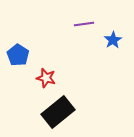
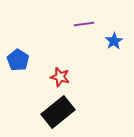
blue star: moved 1 px right, 1 px down
blue pentagon: moved 5 px down
red star: moved 14 px right, 1 px up
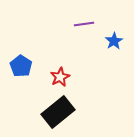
blue pentagon: moved 3 px right, 6 px down
red star: rotated 30 degrees clockwise
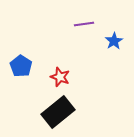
red star: rotated 24 degrees counterclockwise
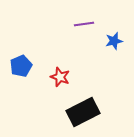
blue star: rotated 18 degrees clockwise
blue pentagon: rotated 15 degrees clockwise
black rectangle: moved 25 px right; rotated 12 degrees clockwise
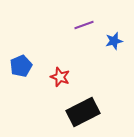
purple line: moved 1 px down; rotated 12 degrees counterclockwise
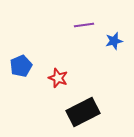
purple line: rotated 12 degrees clockwise
red star: moved 2 px left, 1 px down
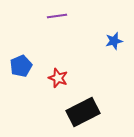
purple line: moved 27 px left, 9 px up
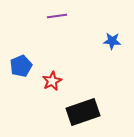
blue star: moved 2 px left; rotated 18 degrees clockwise
red star: moved 6 px left, 3 px down; rotated 24 degrees clockwise
black rectangle: rotated 8 degrees clockwise
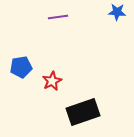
purple line: moved 1 px right, 1 px down
blue star: moved 5 px right, 29 px up
blue pentagon: moved 1 px down; rotated 15 degrees clockwise
